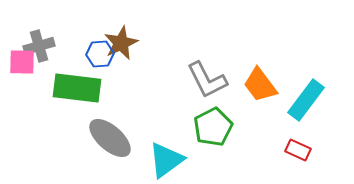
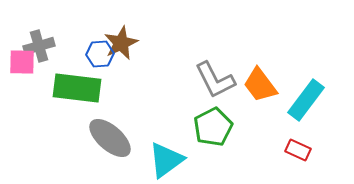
gray L-shape: moved 8 px right
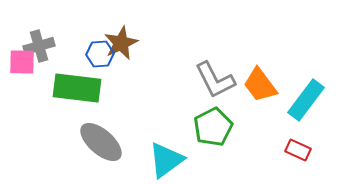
gray ellipse: moved 9 px left, 4 px down
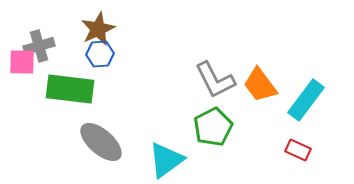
brown star: moved 23 px left, 14 px up
green rectangle: moved 7 px left, 1 px down
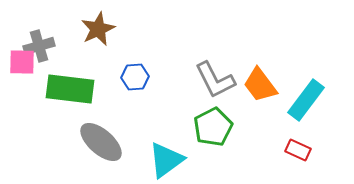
blue hexagon: moved 35 px right, 23 px down
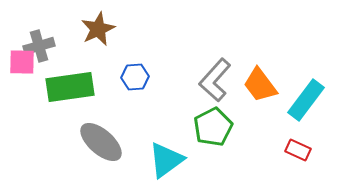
gray L-shape: rotated 69 degrees clockwise
green rectangle: moved 2 px up; rotated 15 degrees counterclockwise
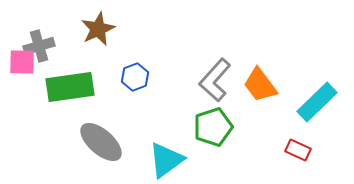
blue hexagon: rotated 16 degrees counterclockwise
cyan rectangle: moved 11 px right, 2 px down; rotated 9 degrees clockwise
green pentagon: rotated 9 degrees clockwise
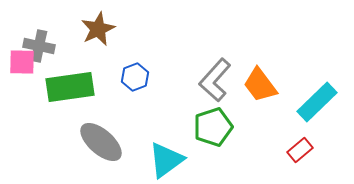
gray cross: rotated 28 degrees clockwise
red rectangle: moved 2 px right; rotated 65 degrees counterclockwise
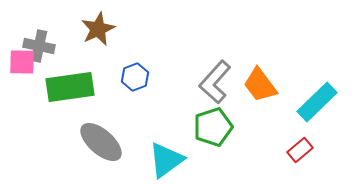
gray L-shape: moved 2 px down
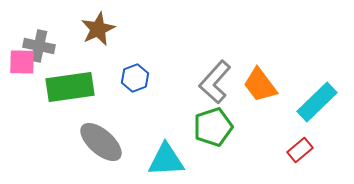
blue hexagon: moved 1 px down
cyan triangle: rotated 33 degrees clockwise
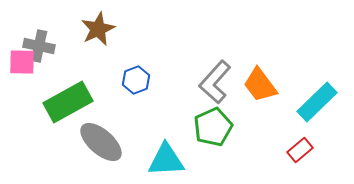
blue hexagon: moved 1 px right, 2 px down
green rectangle: moved 2 px left, 15 px down; rotated 21 degrees counterclockwise
green pentagon: rotated 6 degrees counterclockwise
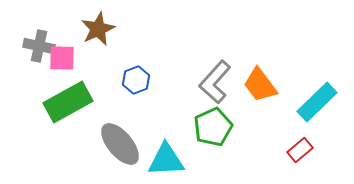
pink square: moved 40 px right, 4 px up
gray ellipse: moved 19 px right, 2 px down; rotated 9 degrees clockwise
